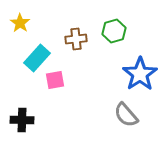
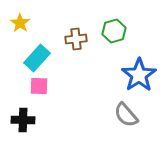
blue star: moved 1 px left, 1 px down
pink square: moved 16 px left, 6 px down; rotated 12 degrees clockwise
black cross: moved 1 px right
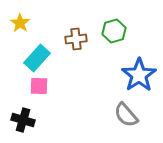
black cross: rotated 15 degrees clockwise
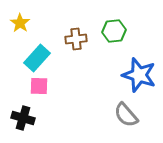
green hexagon: rotated 10 degrees clockwise
blue star: rotated 20 degrees counterclockwise
black cross: moved 2 px up
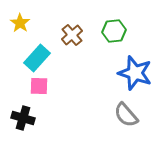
brown cross: moved 4 px left, 4 px up; rotated 35 degrees counterclockwise
blue star: moved 4 px left, 2 px up
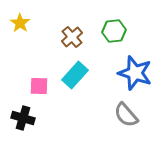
brown cross: moved 2 px down
cyan rectangle: moved 38 px right, 17 px down
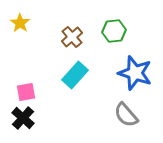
pink square: moved 13 px left, 6 px down; rotated 12 degrees counterclockwise
black cross: rotated 25 degrees clockwise
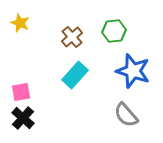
yellow star: rotated 12 degrees counterclockwise
blue star: moved 2 px left, 2 px up
pink square: moved 5 px left
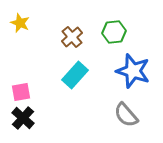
green hexagon: moved 1 px down
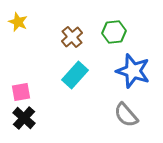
yellow star: moved 2 px left, 1 px up
black cross: moved 1 px right
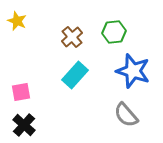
yellow star: moved 1 px left, 1 px up
black cross: moved 7 px down
